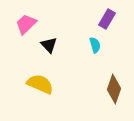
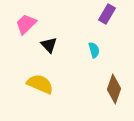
purple rectangle: moved 5 px up
cyan semicircle: moved 1 px left, 5 px down
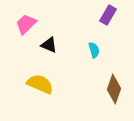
purple rectangle: moved 1 px right, 1 px down
black triangle: rotated 24 degrees counterclockwise
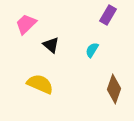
black triangle: moved 2 px right; rotated 18 degrees clockwise
cyan semicircle: moved 2 px left; rotated 133 degrees counterclockwise
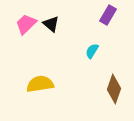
black triangle: moved 21 px up
cyan semicircle: moved 1 px down
yellow semicircle: rotated 32 degrees counterclockwise
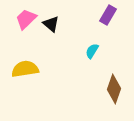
pink trapezoid: moved 5 px up
yellow semicircle: moved 15 px left, 15 px up
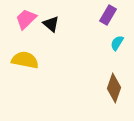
cyan semicircle: moved 25 px right, 8 px up
yellow semicircle: moved 9 px up; rotated 20 degrees clockwise
brown diamond: moved 1 px up
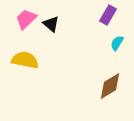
brown diamond: moved 4 px left, 2 px up; rotated 40 degrees clockwise
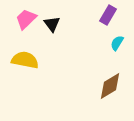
black triangle: moved 1 px right; rotated 12 degrees clockwise
